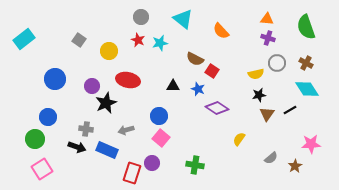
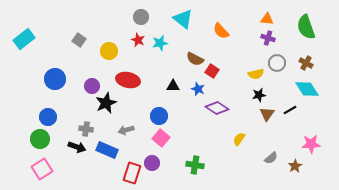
green circle at (35, 139): moved 5 px right
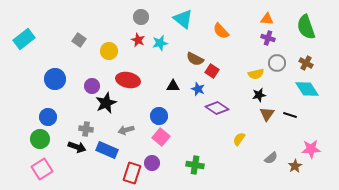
black line at (290, 110): moved 5 px down; rotated 48 degrees clockwise
pink square at (161, 138): moved 1 px up
pink star at (311, 144): moved 5 px down
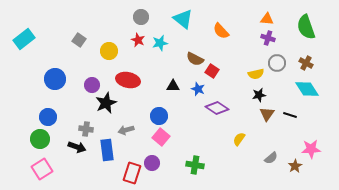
purple circle at (92, 86): moved 1 px up
blue rectangle at (107, 150): rotated 60 degrees clockwise
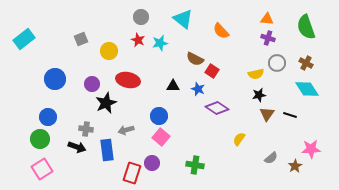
gray square at (79, 40): moved 2 px right, 1 px up; rotated 32 degrees clockwise
purple circle at (92, 85): moved 1 px up
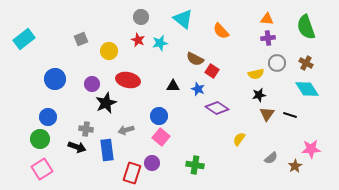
purple cross at (268, 38): rotated 24 degrees counterclockwise
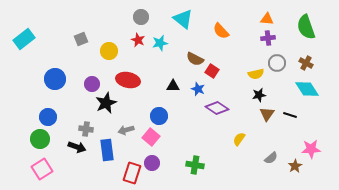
pink square at (161, 137): moved 10 px left
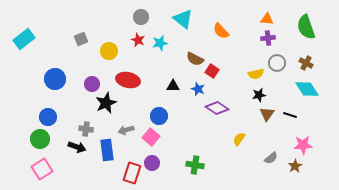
pink star at (311, 149): moved 8 px left, 4 px up
